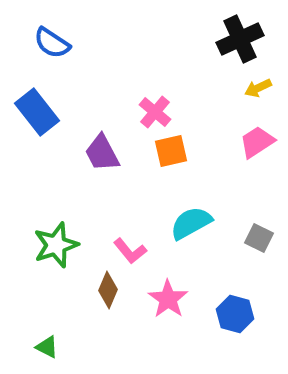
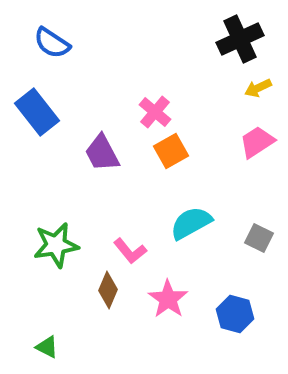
orange square: rotated 16 degrees counterclockwise
green star: rotated 9 degrees clockwise
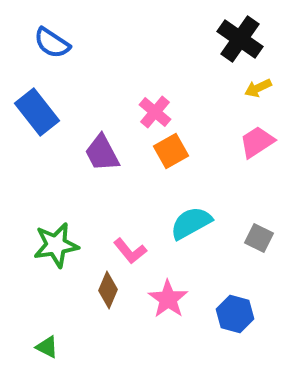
black cross: rotated 30 degrees counterclockwise
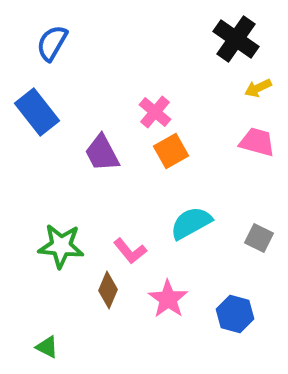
black cross: moved 4 px left
blue semicircle: rotated 87 degrees clockwise
pink trapezoid: rotated 48 degrees clockwise
green star: moved 5 px right, 1 px down; rotated 15 degrees clockwise
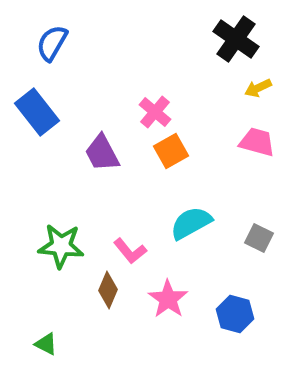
green triangle: moved 1 px left, 3 px up
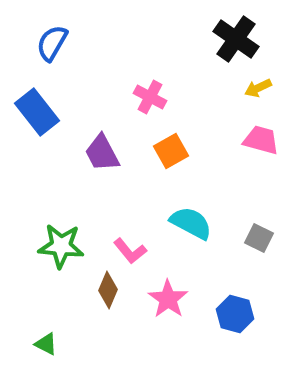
pink cross: moved 5 px left, 15 px up; rotated 12 degrees counterclockwise
pink trapezoid: moved 4 px right, 2 px up
cyan semicircle: rotated 57 degrees clockwise
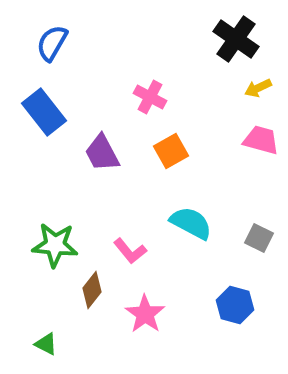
blue rectangle: moved 7 px right
green star: moved 6 px left, 1 px up
brown diamond: moved 16 px left; rotated 15 degrees clockwise
pink star: moved 23 px left, 15 px down
blue hexagon: moved 9 px up
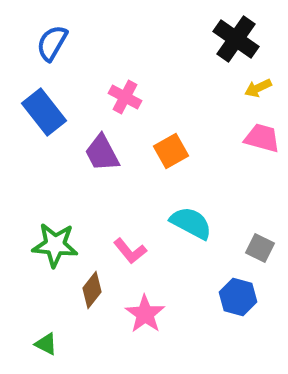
pink cross: moved 25 px left
pink trapezoid: moved 1 px right, 2 px up
gray square: moved 1 px right, 10 px down
blue hexagon: moved 3 px right, 8 px up
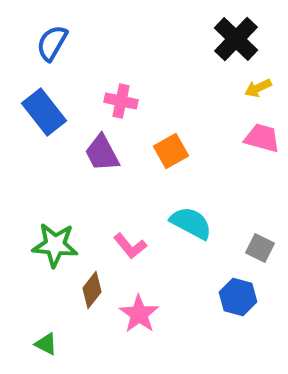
black cross: rotated 9 degrees clockwise
pink cross: moved 4 px left, 4 px down; rotated 16 degrees counterclockwise
pink L-shape: moved 5 px up
pink star: moved 6 px left
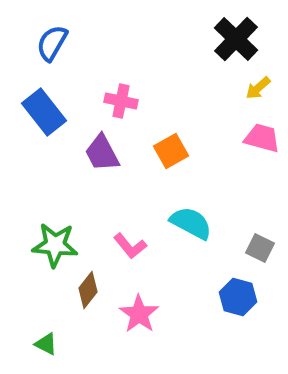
yellow arrow: rotated 16 degrees counterclockwise
brown diamond: moved 4 px left
